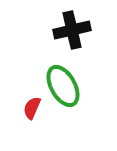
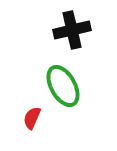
red semicircle: moved 10 px down
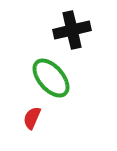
green ellipse: moved 12 px left, 8 px up; rotated 12 degrees counterclockwise
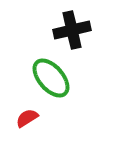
red semicircle: moved 5 px left; rotated 35 degrees clockwise
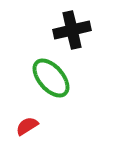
red semicircle: moved 8 px down
